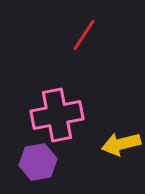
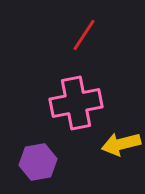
pink cross: moved 19 px right, 12 px up
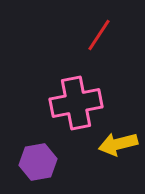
red line: moved 15 px right
yellow arrow: moved 3 px left
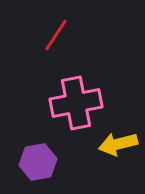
red line: moved 43 px left
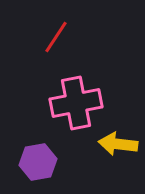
red line: moved 2 px down
yellow arrow: rotated 21 degrees clockwise
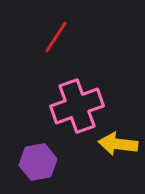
pink cross: moved 1 px right, 3 px down; rotated 9 degrees counterclockwise
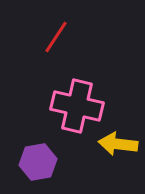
pink cross: rotated 33 degrees clockwise
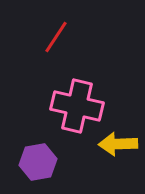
yellow arrow: rotated 9 degrees counterclockwise
